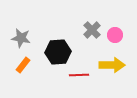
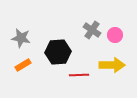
gray cross: rotated 12 degrees counterclockwise
orange rectangle: rotated 21 degrees clockwise
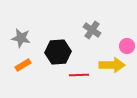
pink circle: moved 12 px right, 11 px down
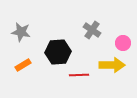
gray star: moved 6 px up
pink circle: moved 4 px left, 3 px up
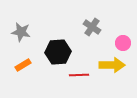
gray cross: moved 3 px up
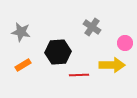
pink circle: moved 2 px right
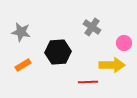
pink circle: moved 1 px left
red line: moved 9 px right, 7 px down
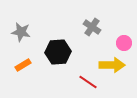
red line: rotated 36 degrees clockwise
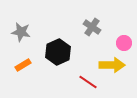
black hexagon: rotated 20 degrees counterclockwise
